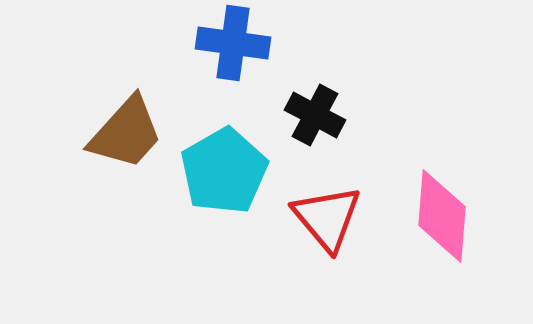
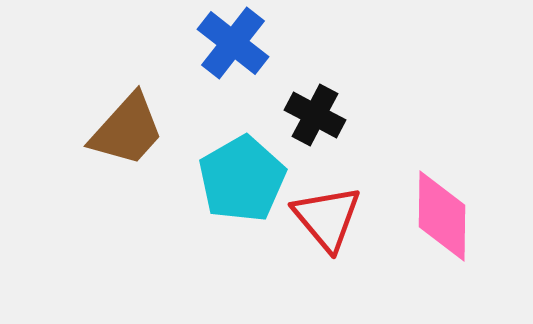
blue cross: rotated 30 degrees clockwise
brown trapezoid: moved 1 px right, 3 px up
cyan pentagon: moved 18 px right, 8 px down
pink diamond: rotated 4 degrees counterclockwise
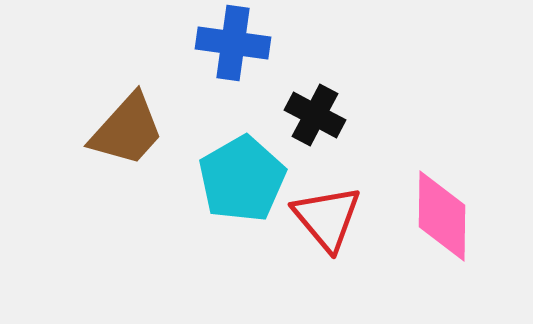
blue cross: rotated 30 degrees counterclockwise
